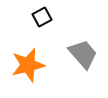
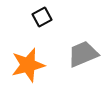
gray trapezoid: rotated 72 degrees counterclockwise
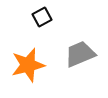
gray trapezoid: moved 3 px left
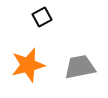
gray trapezoid: moved 13 px down; rotated 12 degrees clockwise
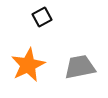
orange star: rotated 12 degrees counterclockwise
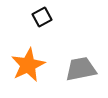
gray trapezoid: moved 1 px right, 2 px down
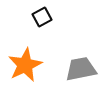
orange star: moved 3 px left
